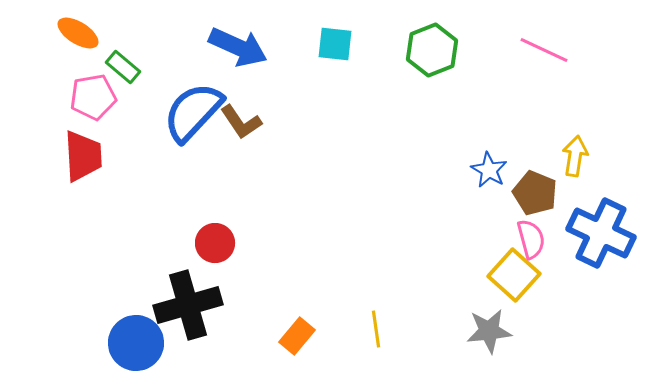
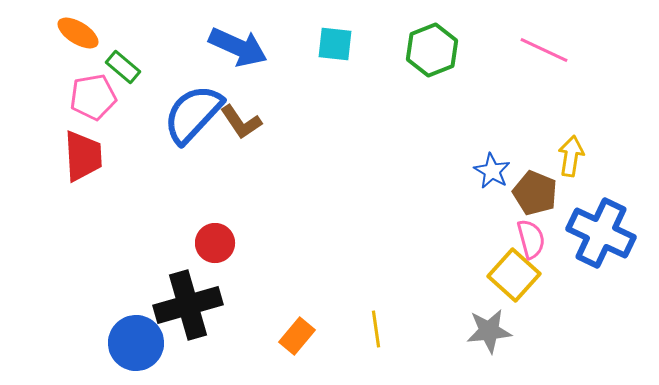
blue semicircle: moved 2 px down
yellow arrow: moved 4 px left
blue star: moved 3 px right, 1 px down
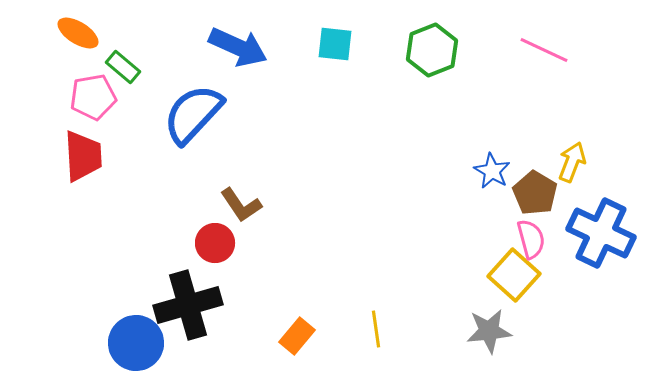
brown L-shape: moved 83 px down
yellow arrow: moved 1 px right, 6 px down; rotated 12 degrees clockwise
brown pentagon: rotated 9 degrees clockwise
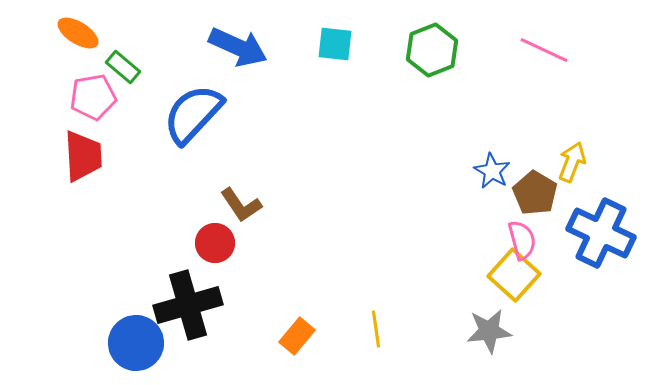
pink semicircle: moved 9 px left, 1 px down
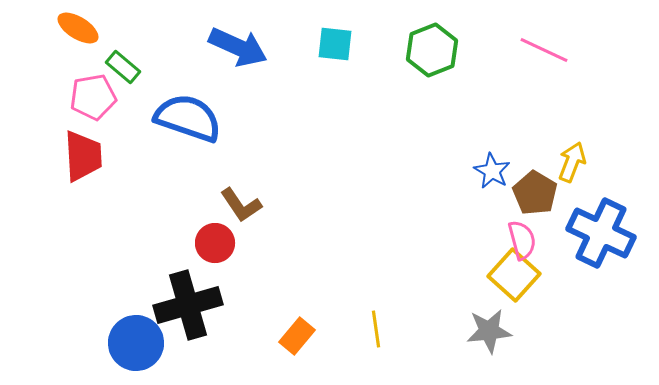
orange ellipse: moved 5 px up
blue semicircle: moved 5 px left, 4 px down; rotated 66 degrees clockwise
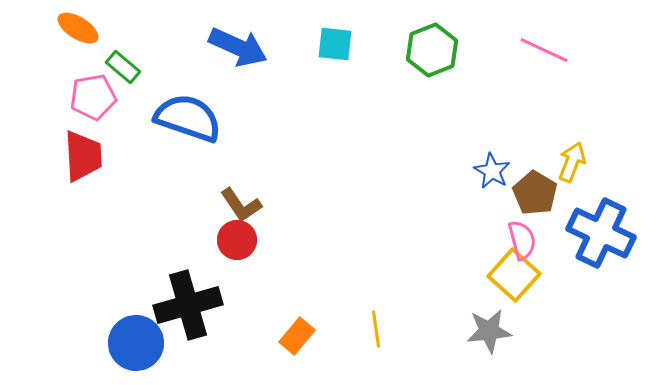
red circle: moved 22 px right, 3 px up
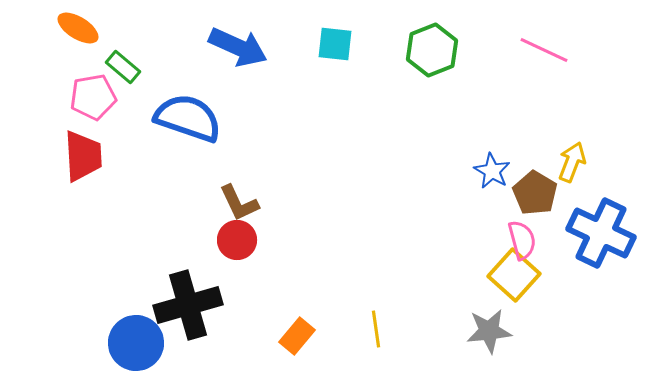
brown L-shape: moved 2 px left, 2 px up; rotated 9 degrees clockwise
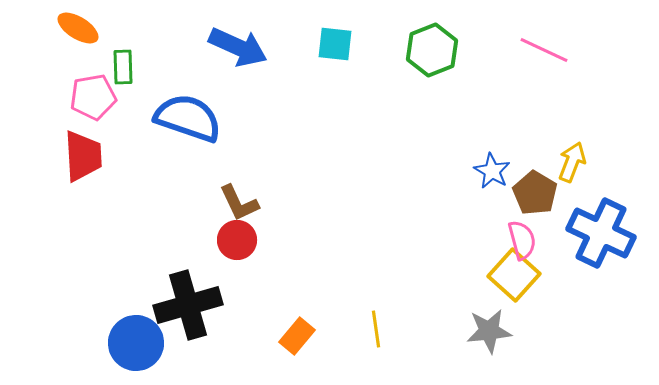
green rectangle: rotated 48 degrees clockwise
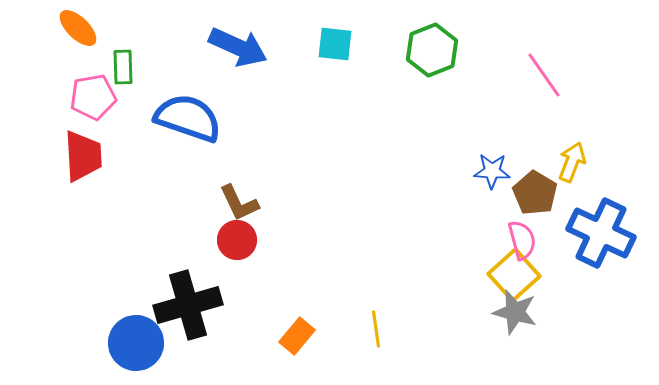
orange ellipse: rotated 12 degrees clockwise
pink line: moved 25 px down; rotated 30 degrees clockwise
blue star: rotated 27 degrees counterclockwise
yellow square: rotated 6 degrees clockwise
gray star: moved 26 px right, 19 px up; rotated 21 degrees clockwise
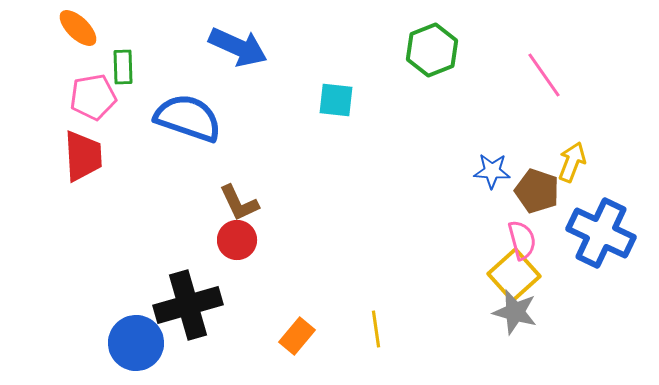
cyan square: moved 1 px right, 56 px down
brown pentagon: moved 2 px right, 2 px up; rotated 12 degrees counterclockwise
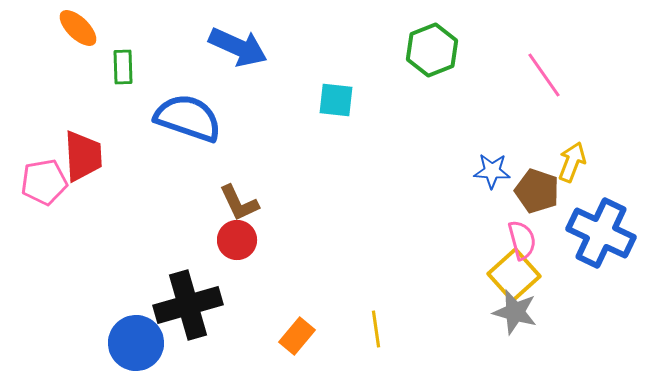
pink pentagon: moved 49 px left, 85 px down
